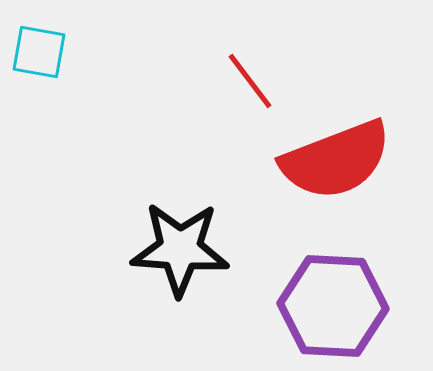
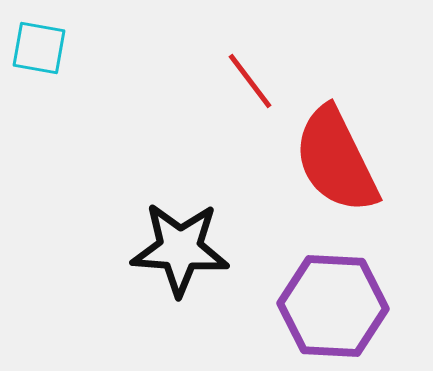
cyan square: moved 4 px up
red semicircle: rotated 85 degrees clockwise
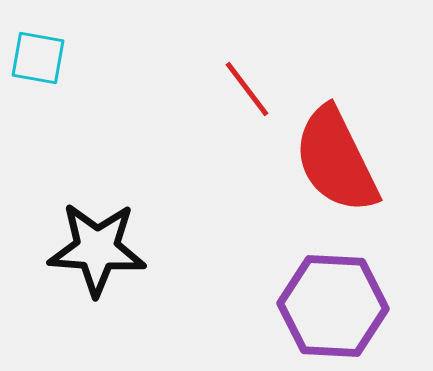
cyan square: moved 1 px left, 10 px down
red line: moved 3 px left, 8 px down
black star: moved 83 px left
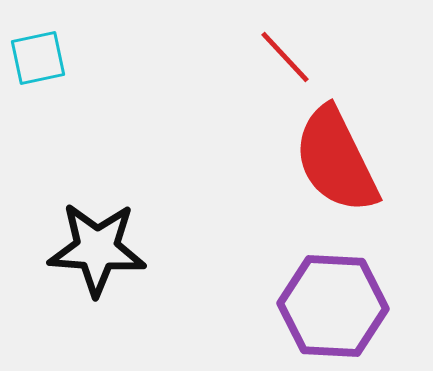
cyan square: rotated 22 degrees counterclockwise
red line: moved 38 px right, 32 px up; rotated 6 degrees counterclockwise
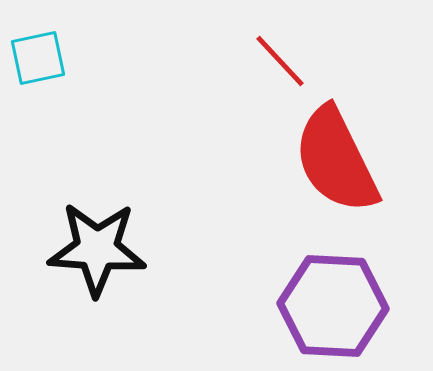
red line: moved 5 px left, 4 px down
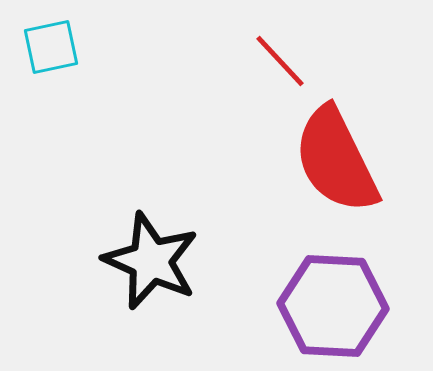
cyan square: moved 13 px right, 11 px up
black star: moved 54 px right, 12 px down; rotated 20 degrees clockwise
